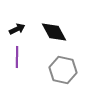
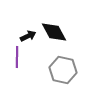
black arrow: moved 11 px right, 7 px down
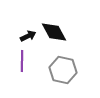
purple line: moved 5 px right, 4 px down
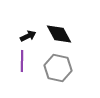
black diamond: moved 5 px right, 2 px down
gray hexagon: moved 5 px left, 2 px up
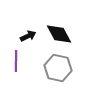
purple line: moved 6 px left
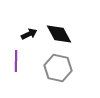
black arrow: moved 1 px right, 2 px up
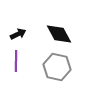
black arrow: moved 11 px left
gray hexagon: moved 1 px left, 1 px up
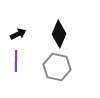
black diamond: rotated 52 degrees clockwise
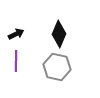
black arrow: moved 2 px left
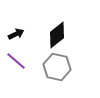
black diamond: moved 2 px left, 1 px down; rotated 28 degrees clockwise
purple line: rotated 50 degrees counterclockwise
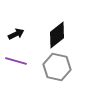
purple line: rotated 25 degrees counterclockwise
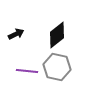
purple line: moved 11 px right, 10 px down; rotated 10 degrees counterclockwise
